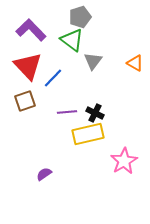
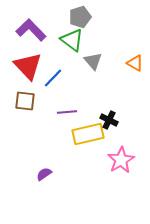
gray triangle: rotated 18 degrees counterclockwise
brown square: rotated 25 degrees clockwise
black cross: moved 14 px right, 7 px down
pink star: moved 3 px left, 1 px up
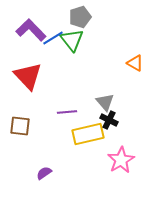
green triangle: rotated 15 degrees clockwise
gray triangle: moved 12 px right, 41 px down
red triangle: moved 10 px down
blue line: moved 40 px up; rotated 15 degrees clockwise
brown square: moved 5 px left, 25 px down
purple semicircle: moved 1 px up
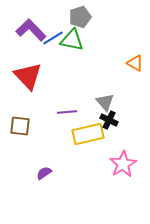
green triangle: rotated 40 degrees counterclockwise
pink star: moved 2 px right, 4 px down
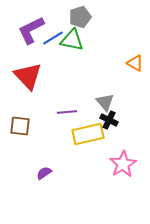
purple L-shape: rotated 72 degrees counterclockwise
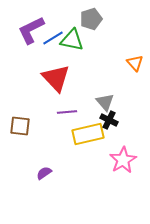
gray pentagon: moved 11 px right, 2 px down
orange triangle: rotated 18 degrees clockwise
red triangle: moved 28 px right, 2 px down
pink star: moved 4 px up
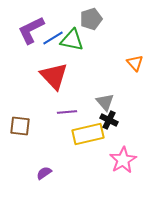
red triangle: moved 2 px left, 2 px up
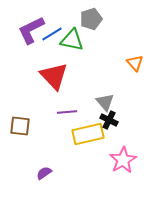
blue line: moved 1 px left, 4 px up
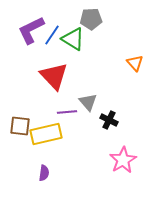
gray pentagon: rotated 15 degrees clockwise
blue line: moved 1 px down; rotated 25 degrees counterclockwise
green triangle: moved 1 px right, 1 px up; rotated 20 degrees clockwise
gray triangle: moved 17 px left
yellow rectangle: moved 42 px left
purple semicircle: rotated 133 degrees clockwise
